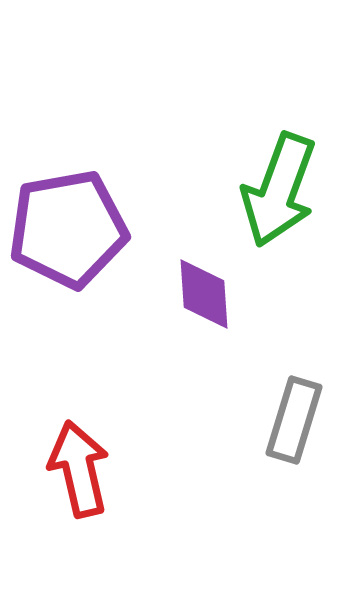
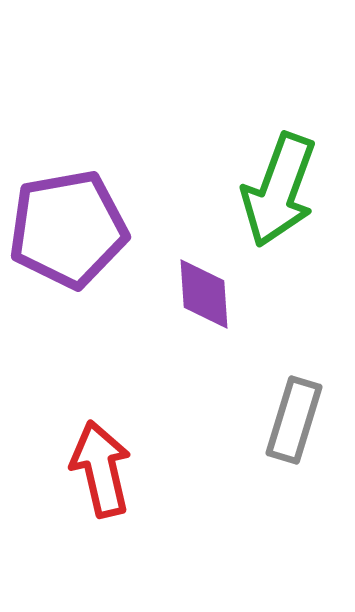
red arrow: moved 22 px right
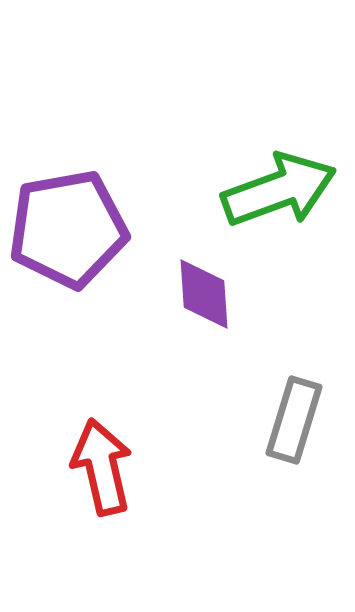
green arrow: rotated 130 degrees counterclockwise
red arrow: moved 1 px right, 2 px up
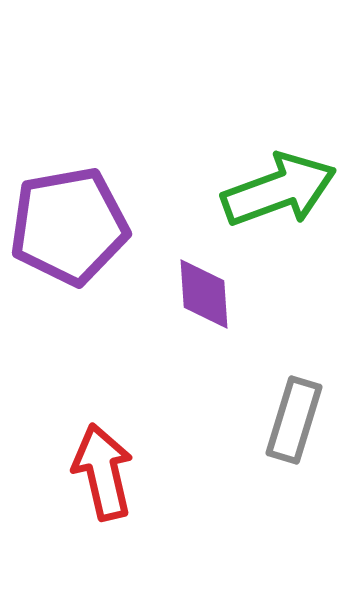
purple pentagon: moved 1 px right, 3 px up
red arrow: moved 1 px right, 5 px down
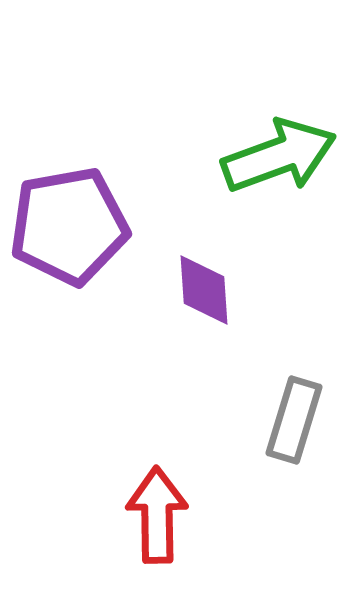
green arrow: moved 34 px up
purple diamond: moved 4 px up
red arrow: moved 54 px right, 43 px down; rotated 12 degrees clockwise
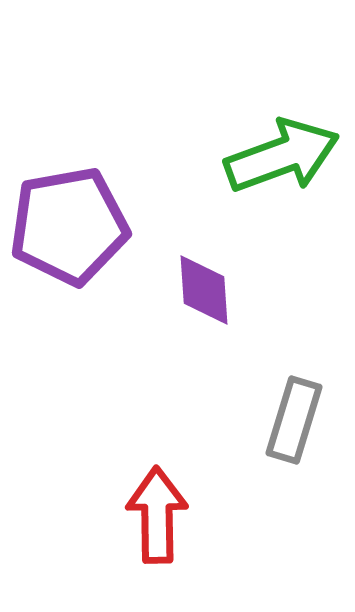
green arrow: moved 3 px right
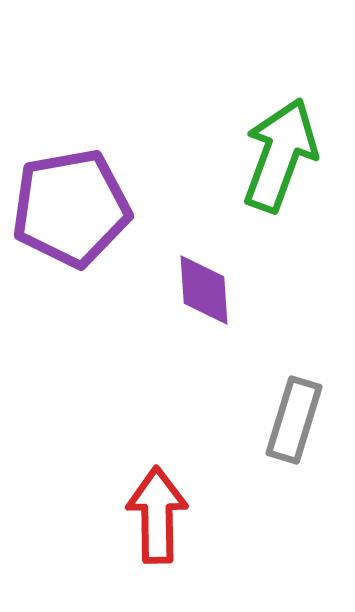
green arrow: moved 2 px left, 1 px up; rotated 50 degrees counterclockwise
purple pentagon: moved 2 px right, 18 px up
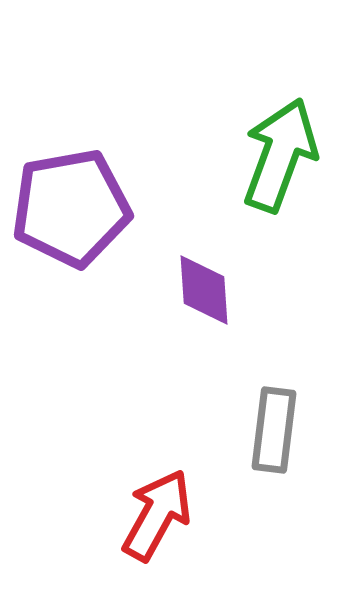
gray rectangle: moved 20 px left, 10 px down; rotated 10 degrees counterclockwise
red arrow: rotated 30 degrees clockwise
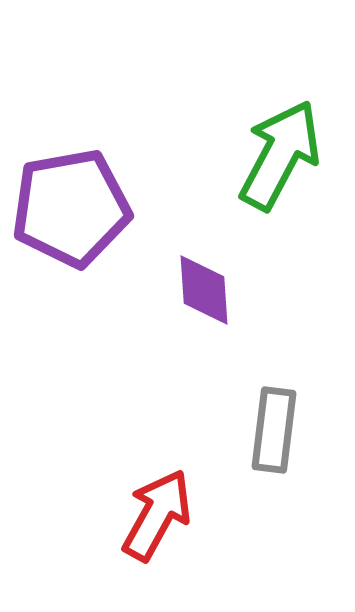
green arrow: rotated 8 degrees clockwise
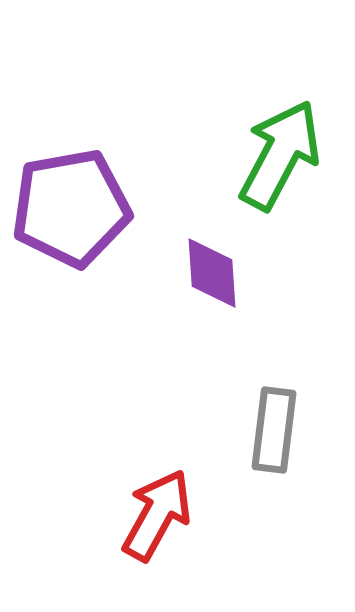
purple diamond: moved 8 px right, 17 px up
